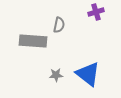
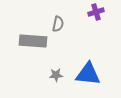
gray semicircle: moved 1 px left, 1 px up
blue triangle: rotated 32 degrees counterclockwise
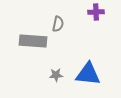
purple cross: rotated 14 degrees clockwise
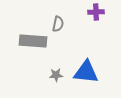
blue triangle: moved 2 px left, 2 px up
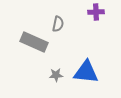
gray rectangle: moved 1 px right, 1 px down; rotated 20 degrees clockwise
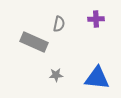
purple cross: moved 7 px down
gray semicircle: moved 1 px right
blue triangle: moved 11 px right, 6 px down
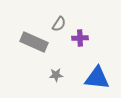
purple cross: moved 16 px left, 19 px down
gray semicircle: rotated 21 degrees clockwise
